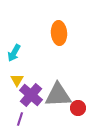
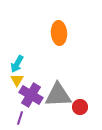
cyan arrow: moved 3 px right, 11 px down
purple cross: rotated 10 degrees counterclockwise
red circle: moved 2 px right, 1 px up
purple line: moved 1 px up
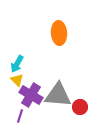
yellow triangle: rotated 16 degrees counterclockwise
gray triangle: rotated 8 degrees clockwise
purple line: moved 2 px up
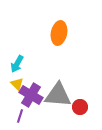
orange ellipse: rotated 15 degrees clockwise
yellow triangle: moved 4 px down
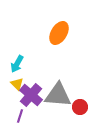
orange ellipse: rotated 20 degrees clockwise
purple cross: rotated 10 degrees clockwise
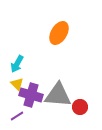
purple cross: rotated 25 degrees counterclockwise
purple line: moved 3 px left; rotated 40 degrees clockwise
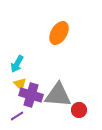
yellow triangle: moved 3 px right
red circle: moved 1 px left, 3 px down
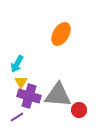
orange ellipse: moved 2 px right, 1 px down
yellow triangle: moved 1 px right, 2 px up; rotated 16 degrees clockwise
purple cross: moved 2 px left, 1 px down
purple line: moved 1 px down
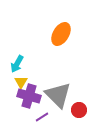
gray triangle: rotated 40 degrees clockwise
purple line: moved 25 px right
